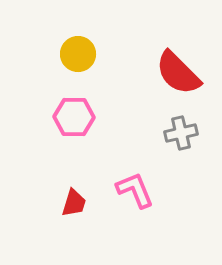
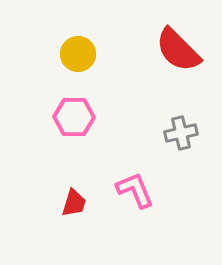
red semicircle: moved 23 px up
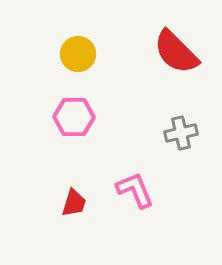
red semicircle: moved 2 px left, 2 px down
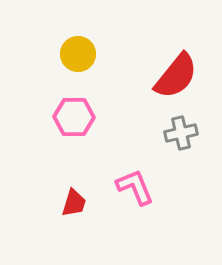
red semicircle: moved 24 px down; rotated 96 degrees counterclockwise
pink L-shape: moved 3 px up
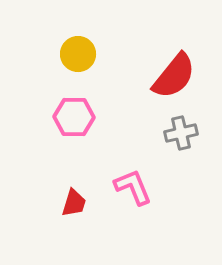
red semicircle: moved 2 px left
pink L-shape: moved 2 px left
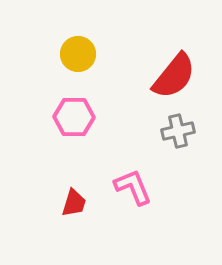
gray cross: moved 3 px left, 2 px up
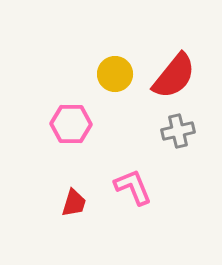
yellow circle: moved 37 px right, 20 px down
pink hexagon: moved 3 px left, 7 px down
